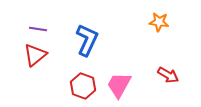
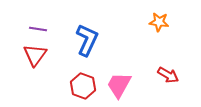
red triangle: rotated 15 degrees counterclockwise
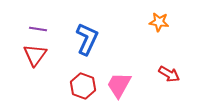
blue L-shape: moved 1 px up
red arrow: moved 1 px right, 1 px up
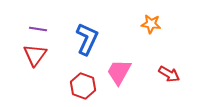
orange star: moved 8 px left, 2 px down
pink trapezoid: moved 13 px up
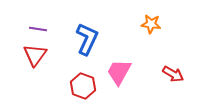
red arrow: moved 4 px right
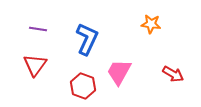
red triangle: moved 10 px down
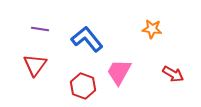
orange star: moved 1 px right, 5 px down
purple line: moved 2 px right
blue L-shape: rotated 64 degrees counterclockwise
